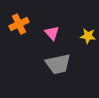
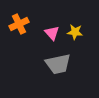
yellow star: moved 13 px left, 4 px up
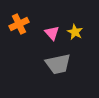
yellow star: rotated 21 degrees clockwise
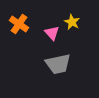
orange cross: rotated 30 degrees counterclockwise
yellow star: moved 3 px left, 10 px up
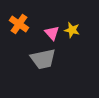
yellow star: moved 8 px down; rotated 14 degrees counterclockwise
gray trapezoid: moved 15 px left, 5 px up
